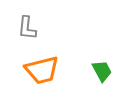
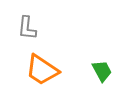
orange trapezoid: rotated 48 degrees clockwise
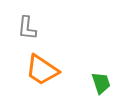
green trapezoid: moved 1 px left, 12 px down; rotated 10 degrees clockwise
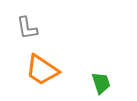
gray L-shape: rotated 15 degrees counterclockwise
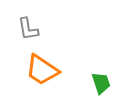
gray L-shape: moved 1 px right, 1 px down
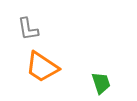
orange trapezoid: moved 3 px up
